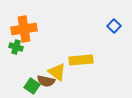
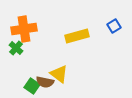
blue square: rotated 16 degrees clockwise
green cross: moved 1 px down; rotated 24 degrees clockwise
yellow rectangle: moved 4 px left, 24 px up; rotated 10 degrees counterclockwise
yellow triangle: moved 2 px right, 2 px down
brown semicircle: moved 1 px left, 1 px down
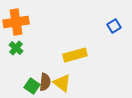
orange cross: moved 8 px left, 7 px up
yellow rectangle: moved 2 px left, 19 px down
yellow triangle: moved 3 px right, 9 px down
brown semicircle: rotated 96 degrees counterclockwise
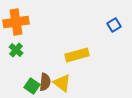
blue square: moved 1 px up
green cross: moved 2 px down
yellow rectangle: moved 2 px right
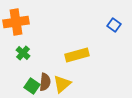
blue square: rotated 24 degrees counterclockwise
green cross: moved 7 px right, 3 px down
yellow triangle: moved 1 px down; rotated 42 degrees clockwise
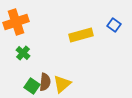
orange cross: rotated 10 degrees counterclockwise
yellow rectangle: moved 4 px right, 20 px up
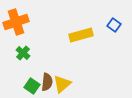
brown semicircle: moved 2 px right
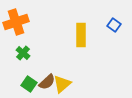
yellow rectangle: rotated 75 degrees counterclockwise
brown semicircle: rotated 42 degrees clockwise
green square: moved 3 px left, 2 px up
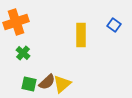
green square: rotated 21 degrees counterclockwise
